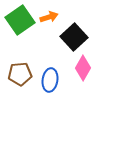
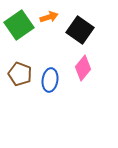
green square: moved 1 px left, 5 px down
black square: moved 6 px right, 7 px up; rotated 12 degrees counterclockwise
pink diamond: rotated 10 degrees clockwise
brown pentagon: rotated 25 degrees clockwise
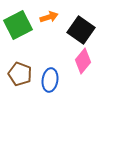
green square: moved 1 px left; rotated 8 degrees clockwise
black square: moved 1 px right
pink diamond: moved 7 px up
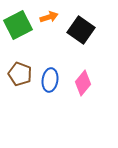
pink diamond: moved 22 px down
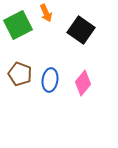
orange arrow: moved 3 px left, 4 px up; rotated 84 degrees clockwise
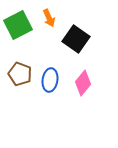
orange arrow: moved 3 px right, 5 px down
black square: moved 5 px left, 9 px down
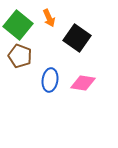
green square: rotated 24 degrees counterclockwise
black square: moved 1 px right, 1 px up
brown pentagon: moved 18 px up
pink diamond: rotated 60 degrees clockwise
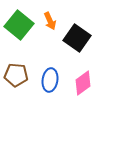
orange arrow: moved 1 px right, 3 px down
green square: moved 1 px right
brown pentagon: moved 4 px left, 19 px down; rotated 15 degrees counterclockwise
pink diamond: rotated 45 degrees counterclockwise
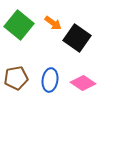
orange arrow: moved 3 px right, 2 px down; rotated 30 degrees counterclockwise
brown pentagon: moved 3 px down; rotated 15 degrees counterclockwise
pink diamond: rotated 70 degrees clockwise
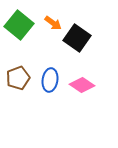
brown pentagon: moved 2 px right; rotated 10 degrees counterclockwise
pink diamond: moved 1 px left, 2 px down
